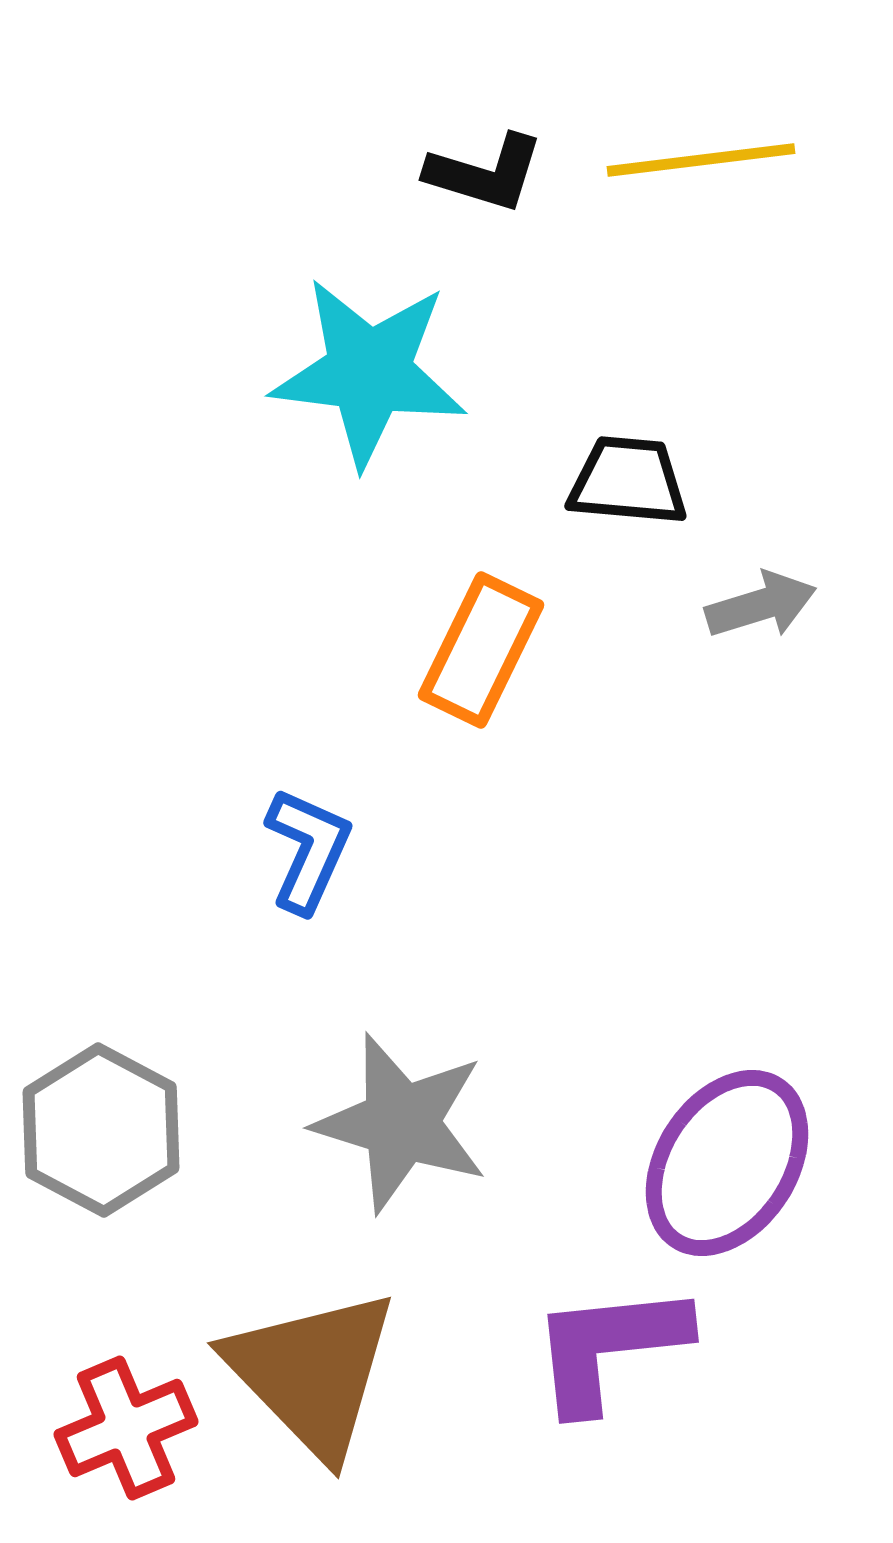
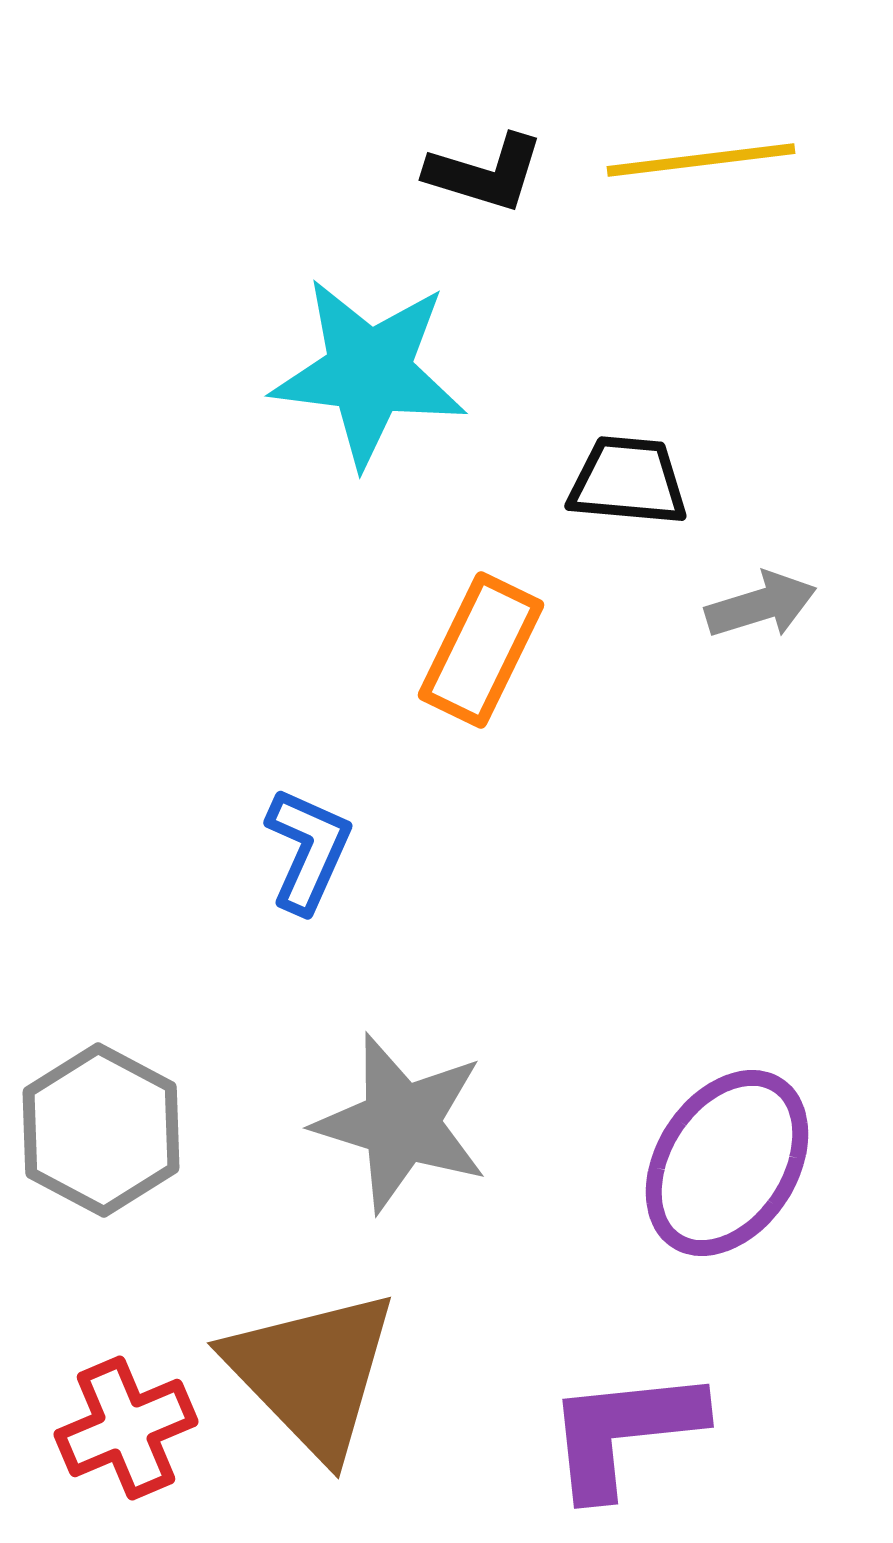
purple L-shape: moved 15 px right, 85 px down
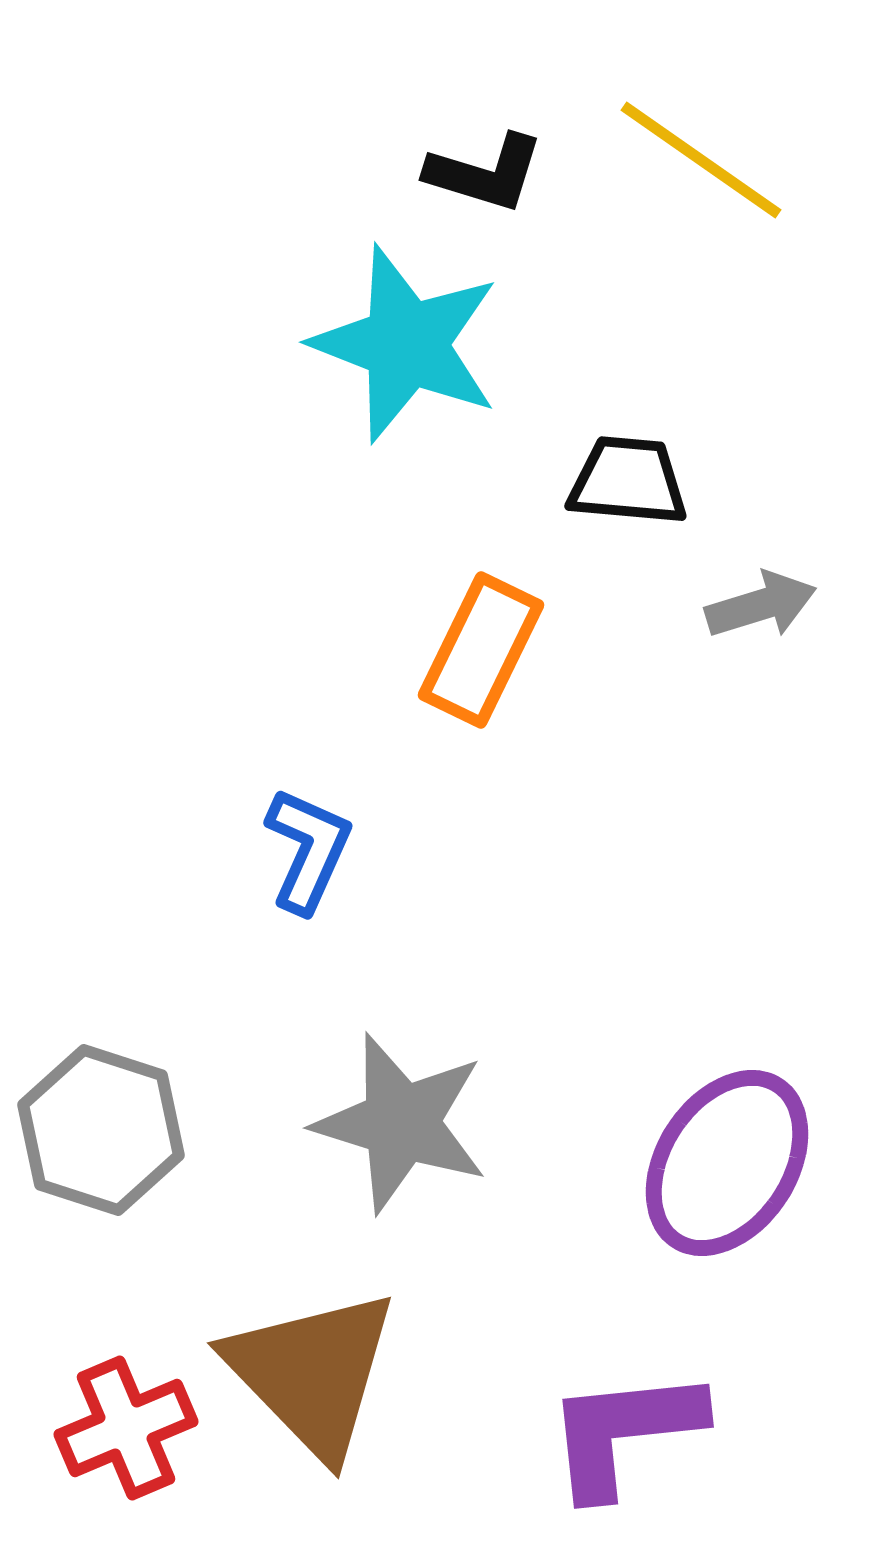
yellow line: rotated 42 degrees clockwise
cyan star: moved 37 px right, 28 px up; rotated 14 degrees clockwise
gray hexagon: rotated 10 degrees counterclockwise
